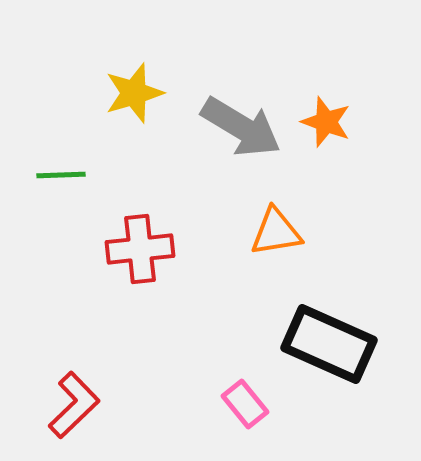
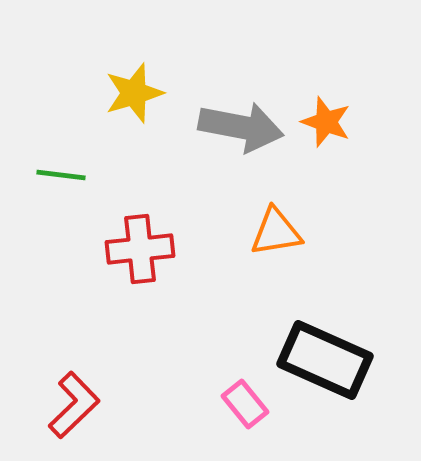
gray arrow: rotated 20 degrees counterclockwise
green line: rotated 9 degrees clockwise
black rectangle: moved 4 px left, 16 px down
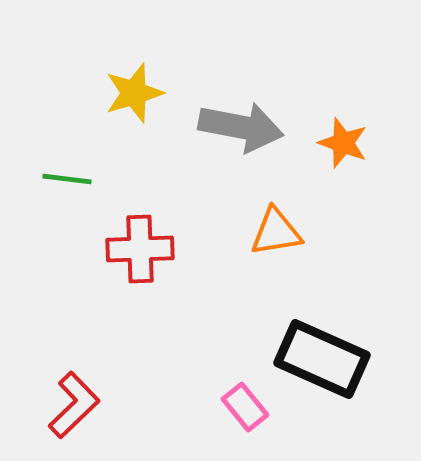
orange star: moved 17 px right, 21 px down
green line: moved 6 px right, 4 px down
red cross: rotated 4 degrees clockwise
black rectangle: moved 3 px left, 1 px up
pink rectangle: moved 3 px down
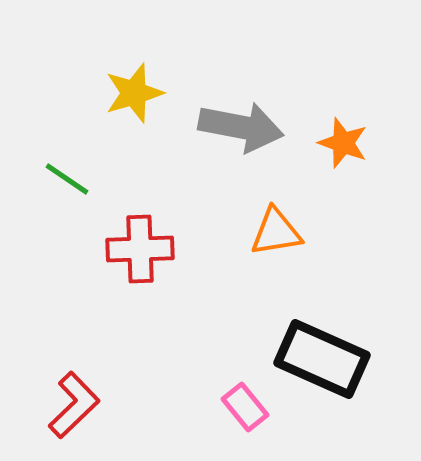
green line: rotated 27 degrees clockwise
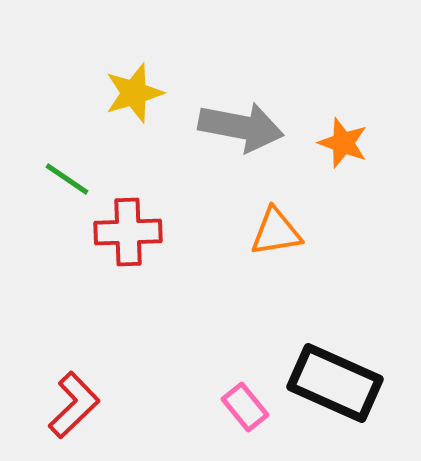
red cross: moved 12 px left, 17 px up
black rectangle: moved 13 px right, 24 px down
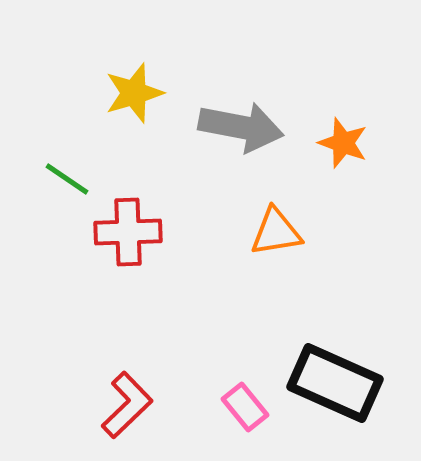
red L-shape: moved 53 px right
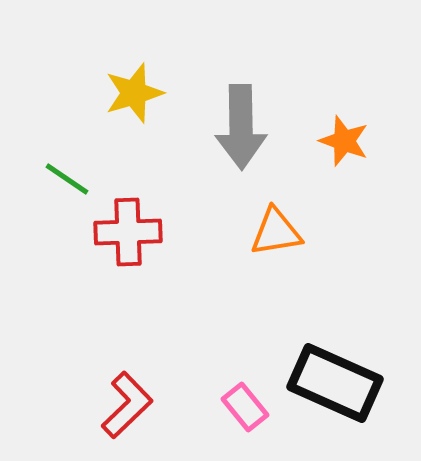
gray arrow: rotated 78 degrees clockwise
orange star: moved 1 px right, 2 px up
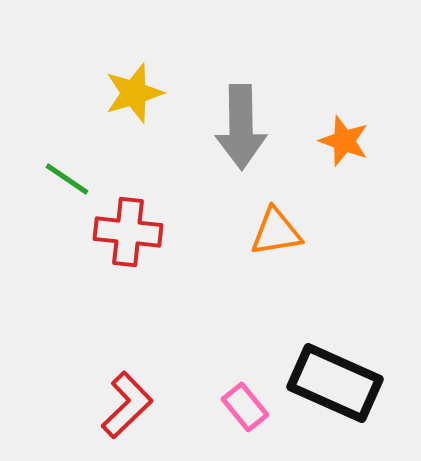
red cross: rotated 8 degrees clockwise
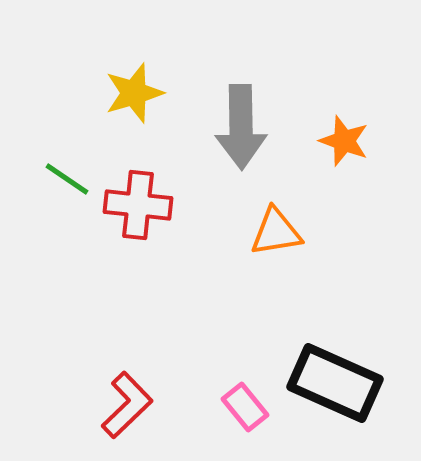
red cross: moved 10 px right, 27 px up
